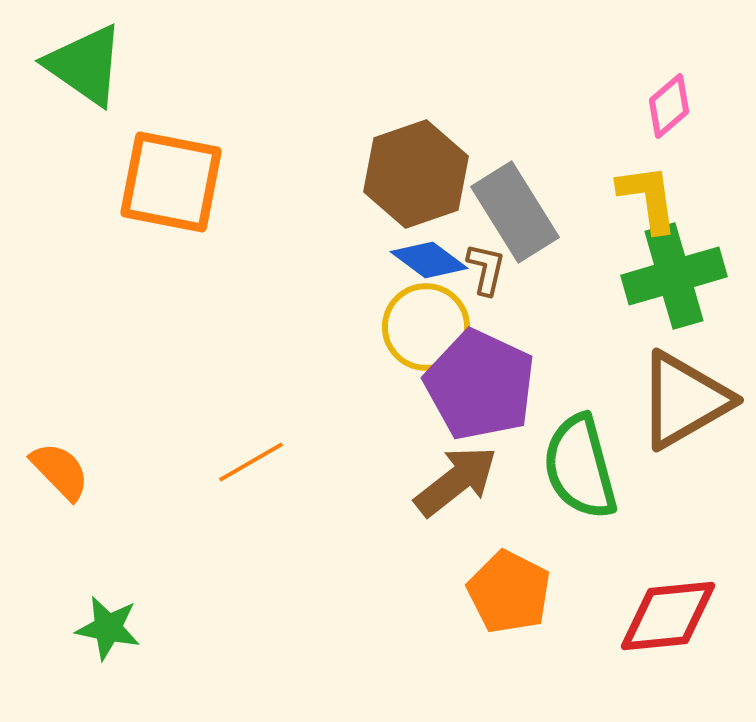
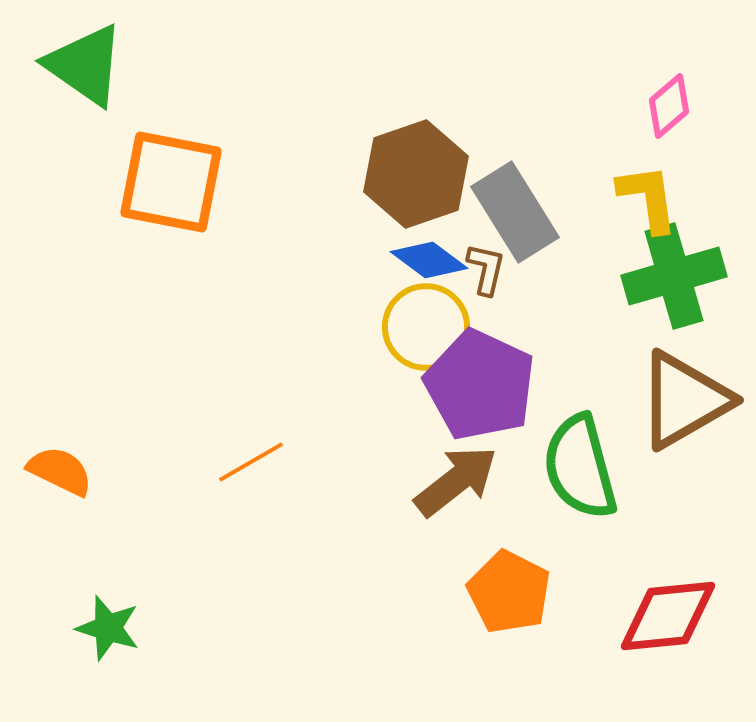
orange semicircle: rotated 20 degrees counterclockwise
green star: rotated 6 degrees clockwise
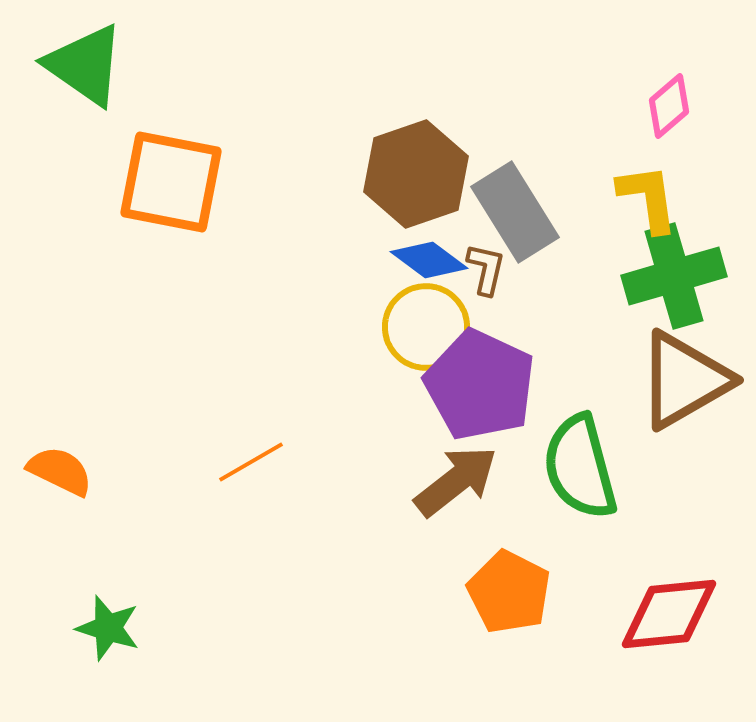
brown triangle: moved 20 px up
red diamond: moved 1 px right, 2 px up
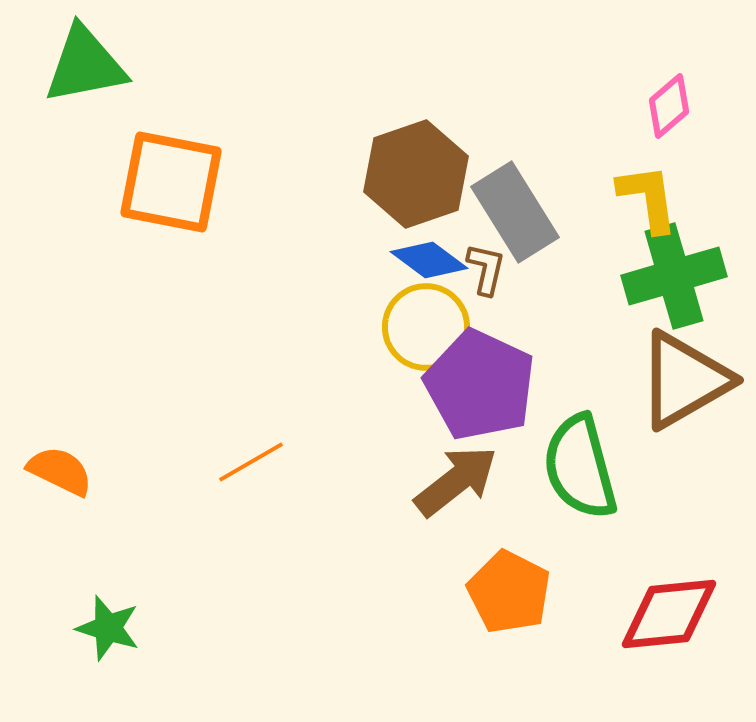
green triangle: rotated 46 degrees counterclockwise
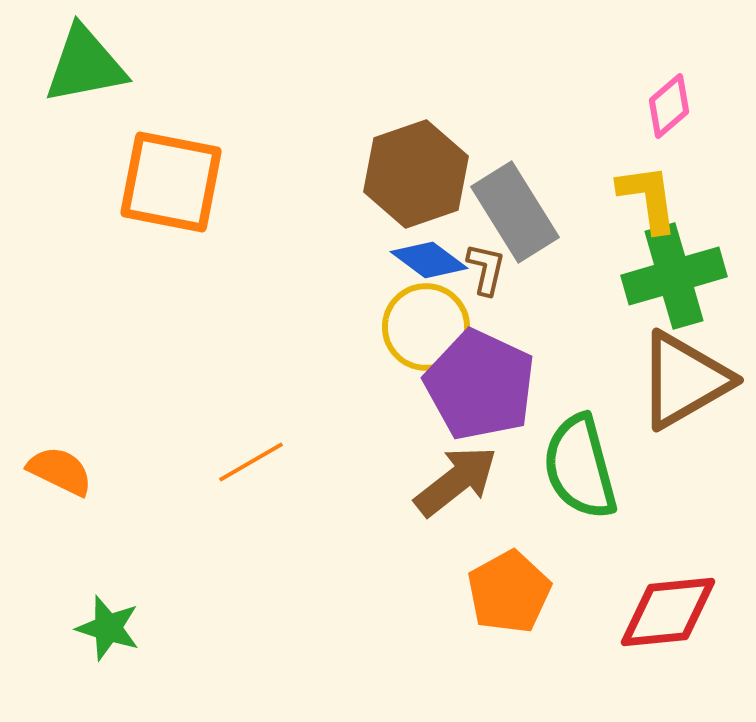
orange pentagon: rotated 16 degrees clockwise
red diamond: moved 1 px left, 2 px up
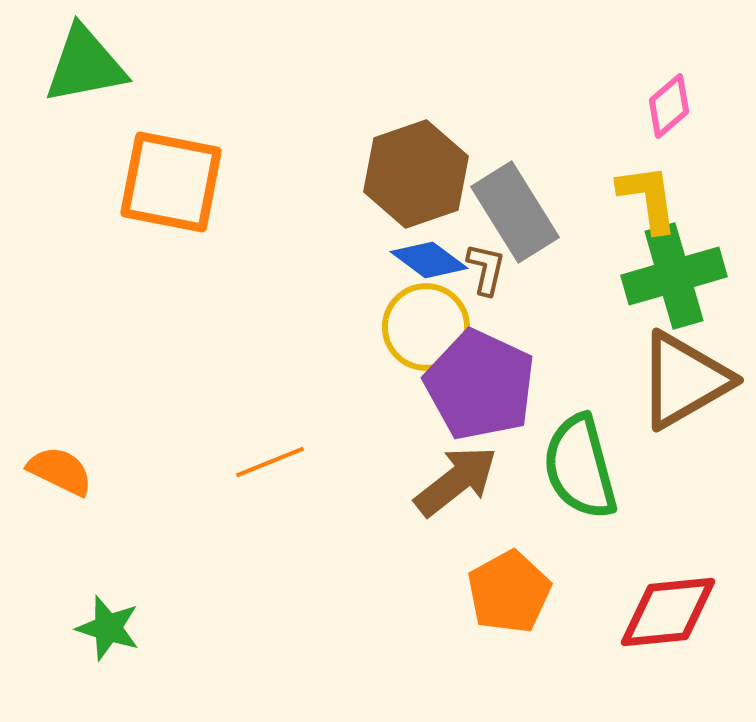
orange line: moved 19 px right; rotated 8 degrees clockwise
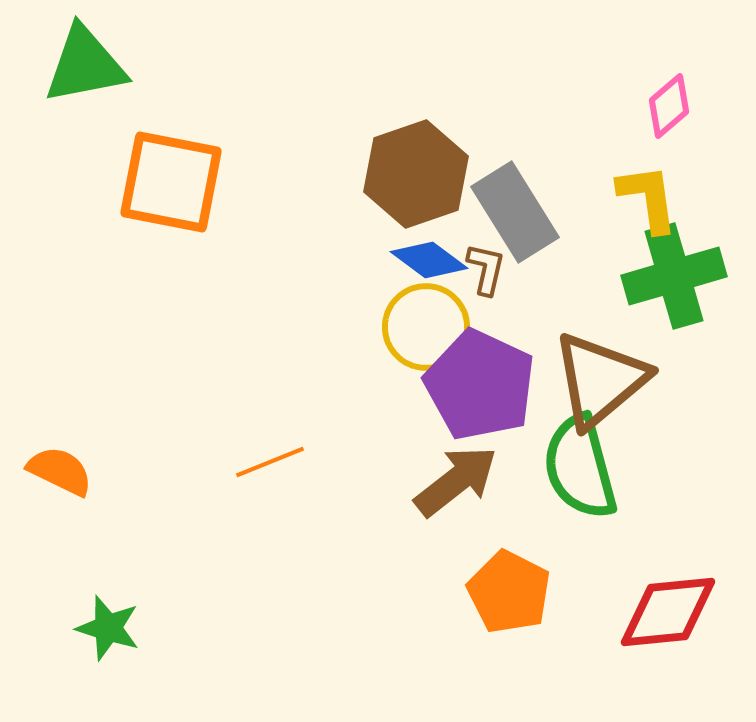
brown triangle: moved 84 px left; rotated 10 degrees counterclockwise
orange pentagon: rotated 16 degrees counterclockwise
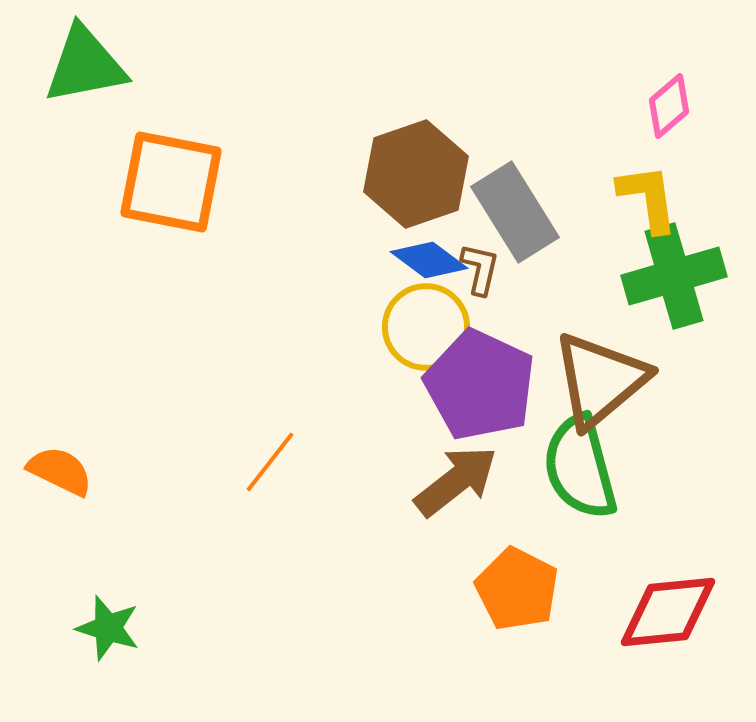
brown L-shape: moved 6 px left
orange line: rotated 30 degrees counterclockwise
orange pentagon: moved 8 px right, 3 px up
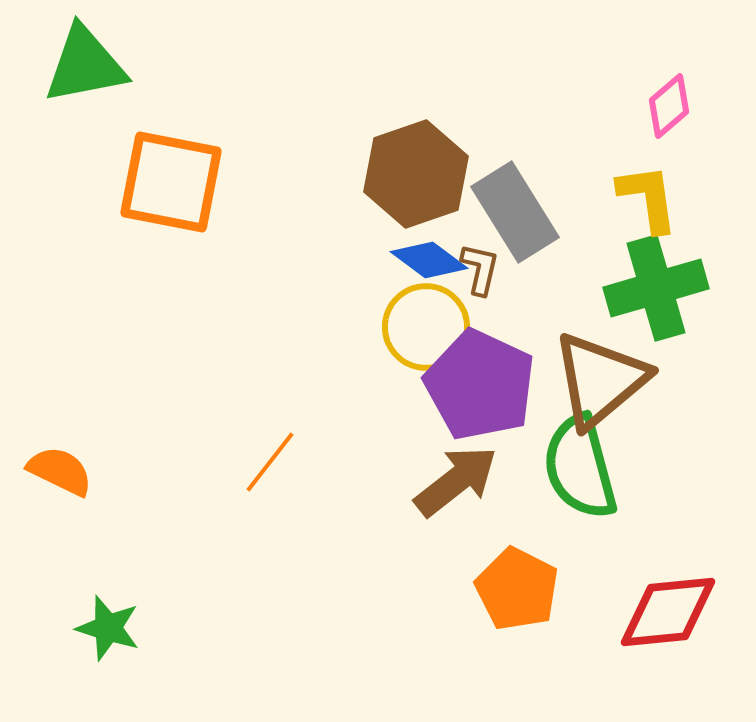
green cross: moved 18 px left, 12 px down
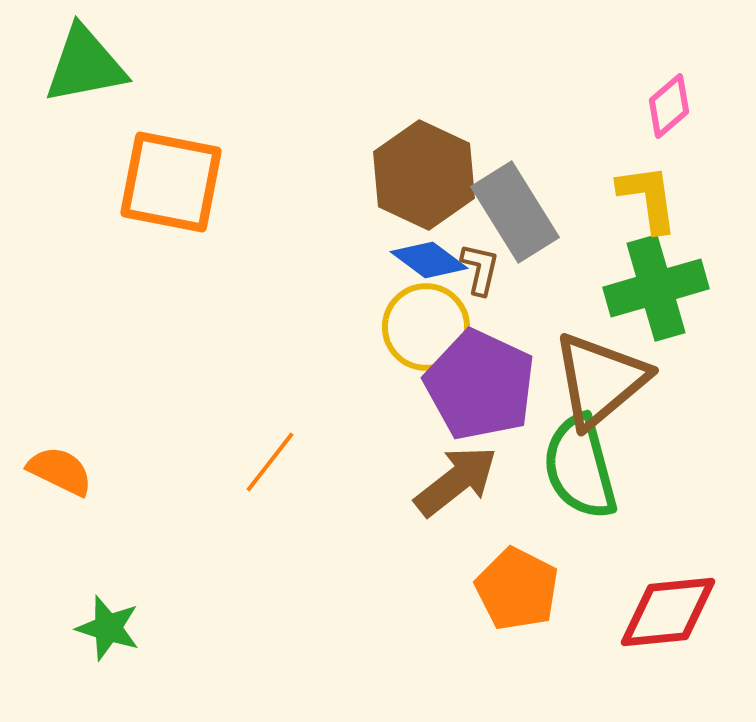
brown hexagon: moved 8 px right, 1 px down; rotated 16 degrees counterclockwise
